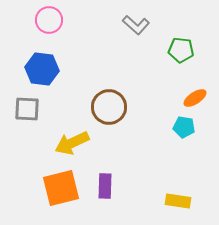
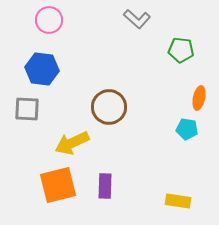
gray L-shape: moved 1 px right, 6 px up
orange ellipse: moved 4 px right; rotated 45 degrees counterclockwise
cyan pentagon: moved 3 px right, 2 px down
orange square: moved 3 px left, 3 px up
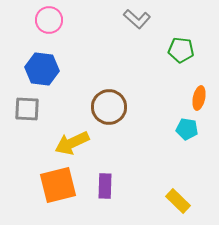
yellow rectangle: rotated 35 degrees clockwise
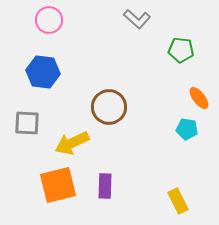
blue hexagon: moved 1 px right, 3 px down
orange ellipse: rotated 50 degrees counterclockwise
gray square: moved 14 px down
yellow rectangle: rotated 20 degrees clockwise
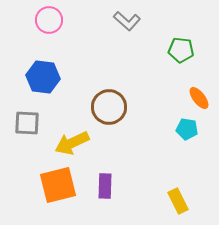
gray L-shape: moved 10 px left, 2 px down
blue hexagon: moved 5 px down
